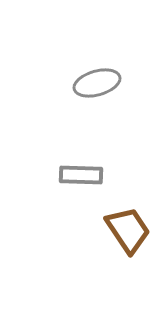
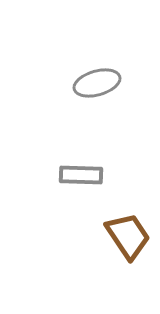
brown trapezoid: moved 6 px down
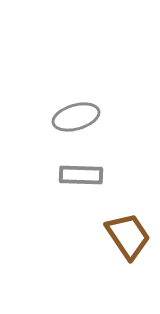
gray ellipse: moved 21 px left, 34 px down
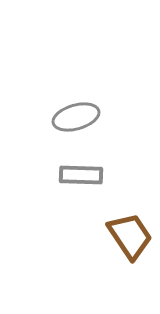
brown trapezoid: moved 2 px right
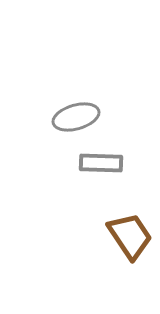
gray rectangle: moved 20 px right, 12 px up
